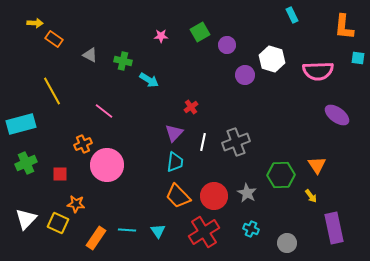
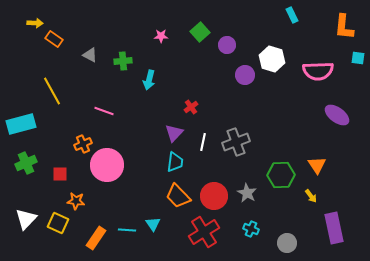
green square at (200, 32): rotated 12 degrees counterclockwise
green cross at (123, 61): rotated 18 degrees counterclockwise
cyan arrow at (149, 80): rotated 72 degrees clockwise
pink line at (104, 111): rotated 18 degrees counterclockwise
orange star at (76, 204): moved 3 px up
cyan triangle at (158, 231): moved 5 px left, 7 px up
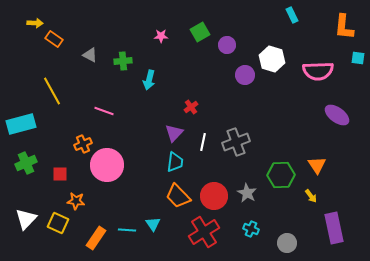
green square at (200, 32): rotated 12 degrees clockwise
